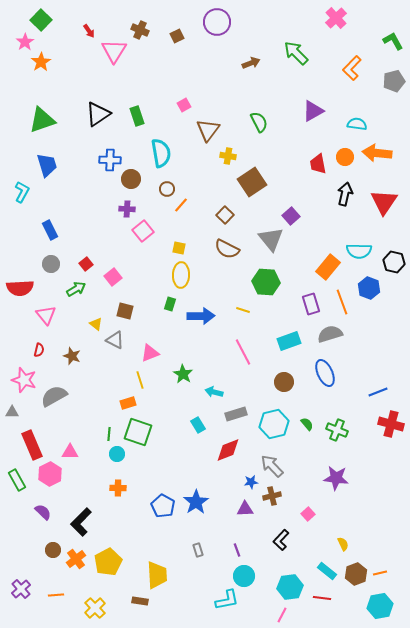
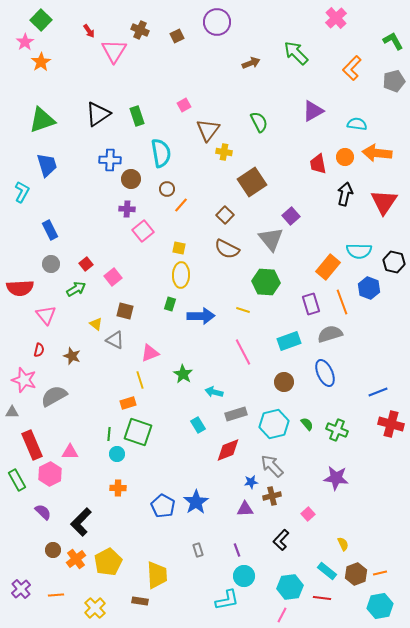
yellow cross at (228, 156): moved 4 px left, 4 px up
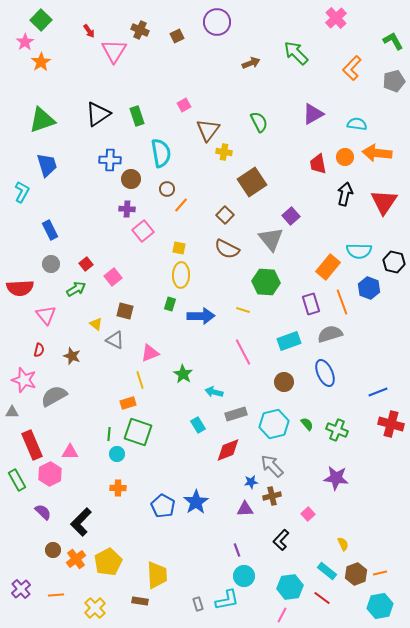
purple triangle at (313, 111): moved 3 px down
gray rectangle at (198, 550): moved 54 px down
red line at (322, 598): rotated 30 degrees clockwise
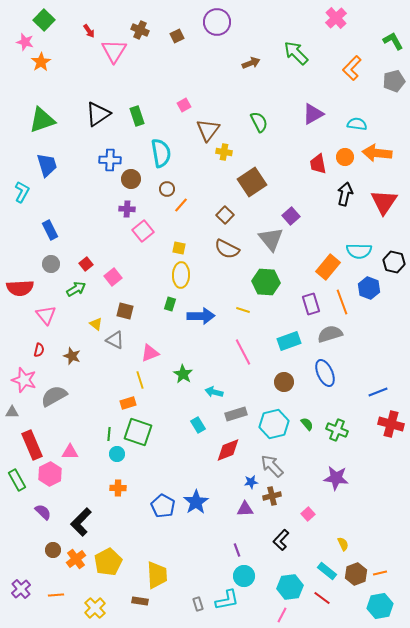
green square at (41, 20): moved 3 px right
pink star at (25, 42): rotated 24 degrees counterclockwise
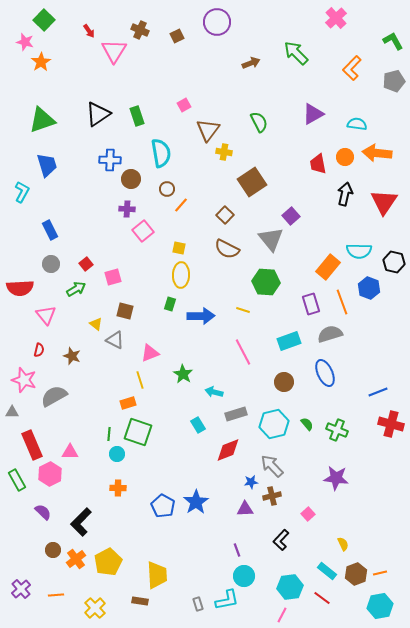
pink square at (113, 277): rotated 24 degrees clockwise
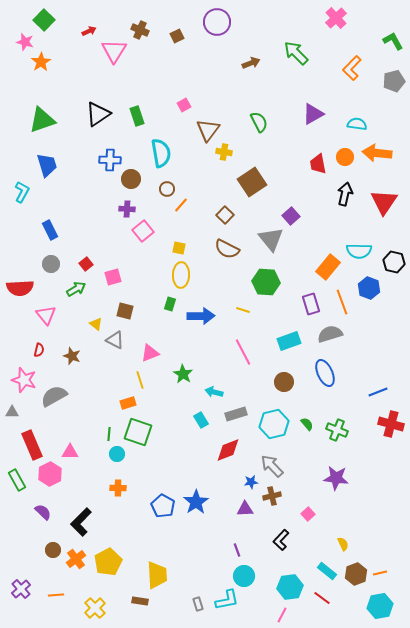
red arrow at (89, 31): rotated 80 degrees counterclockwise
cyan rectangle at (198, 425): moved 3 px right, 5 px up
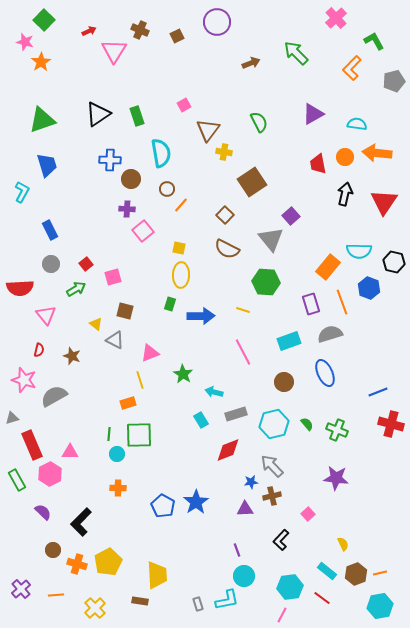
green L-shape at (393, 41): moved 19 px left
gray triangle at (12, 412): moved 6 px down; rotated 16 degrees counterclockwise
green square at (138, 432): moved 1 px right, 3 px down; rotated 20 degrees counterclockwise
orange cross at (76, 559): moved 1 px right, 5 px down; rotated 36 degrees counterclockwise
